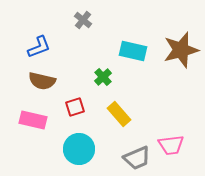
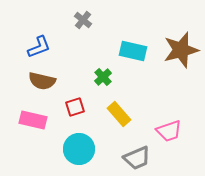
pink trapezoid: moved 2 px left, 14 px up; rotated 12 degrees counterclockwise
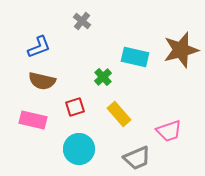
gray cross: moved 1 px left, 1 px down
cyan rectangle: moved 2 px right, 6 px down
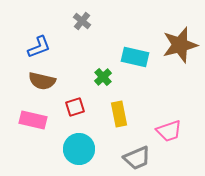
brown star: moved 1 px left, 5 px up
yellow rectangle: rotated 30 degrees clockwise
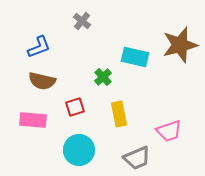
pink rectangle: rotated 8 degrees counterclockwise
cyan circle: moved 1 px down
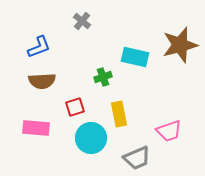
green cross: rotated 24 degrees clockwise
brown semicircle: rotated 16 degrees counterclockwise
pink rectangle: moved 3 px right, 8 px down
cyan circle: moved 12 px right, 12 px up
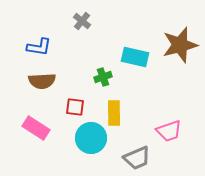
blue L-shape: rotated 30 degrees clockwise
red square: rotated 24 degrees clockwise
yellow rectangle: moved 5 px left, 1 px up; rotated 10 degrees clockwise
pink rectangle: rotated 28 degrees clockwise
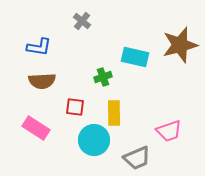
cyan circle: moved 3 px right, 2 px down
